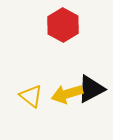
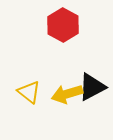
black triangle: moved 1 px right, 2 px up
yellow triangle: moved 2 px left, 4 px up
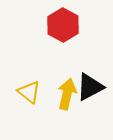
black triangle: moved 2 px left
yellow arrow: rotated 120 degrees clockwise
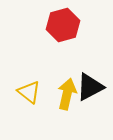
red hexagon: rotated 16 degrees clockwise
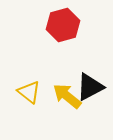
yellow arrow: moved 2 px down; rotated 64 degrees counterclockwise
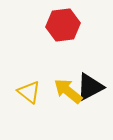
red hexagon: rotated 8 degrees clockwise
yellow arrow: moved 1 px right, 5 px up
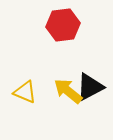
yellow triangle: moved 4 px left; rotated 15 degrees counterclockwise
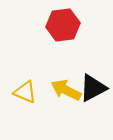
black triangle: moved 3 px right, 1 px down
yellow arrow: moved 2 px left, 1 px up; rotated 12 degrees counterclockwise
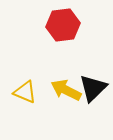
black triangle: rotated 16 degrees counterclockwise
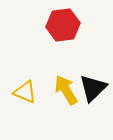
yellow arrow: rotated 32 degrees clockwise
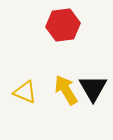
black triangle: rotated 16 degrees counterclockwise
